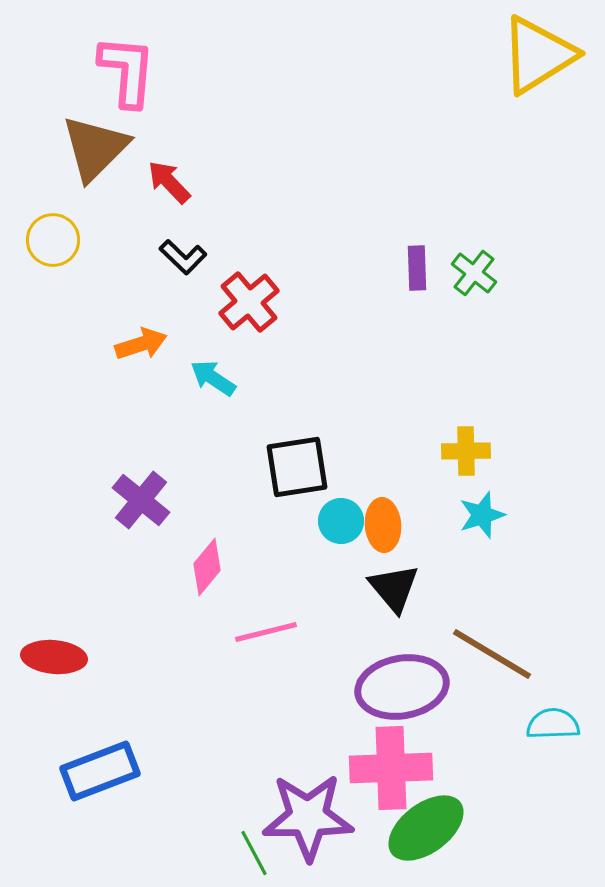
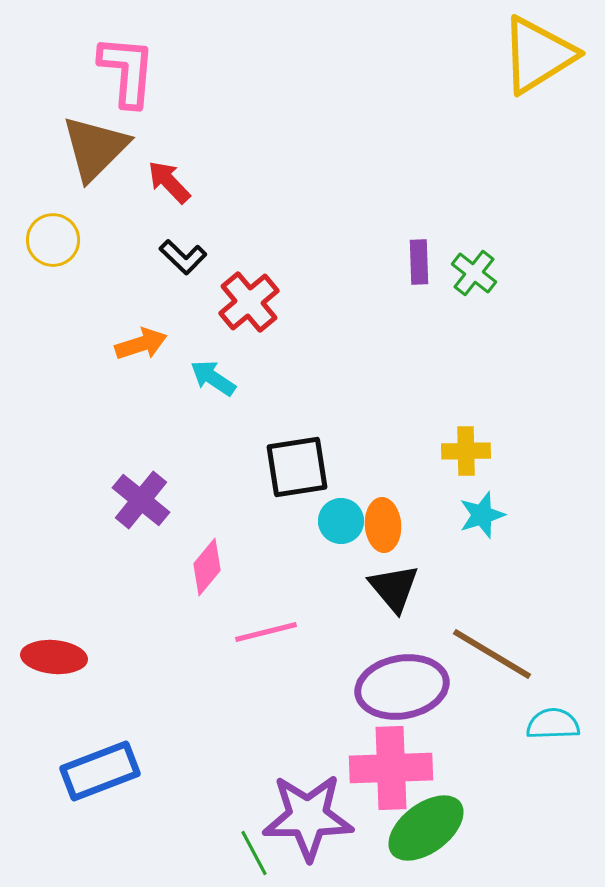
purple rectangle: moved 2 px right, 6 px up
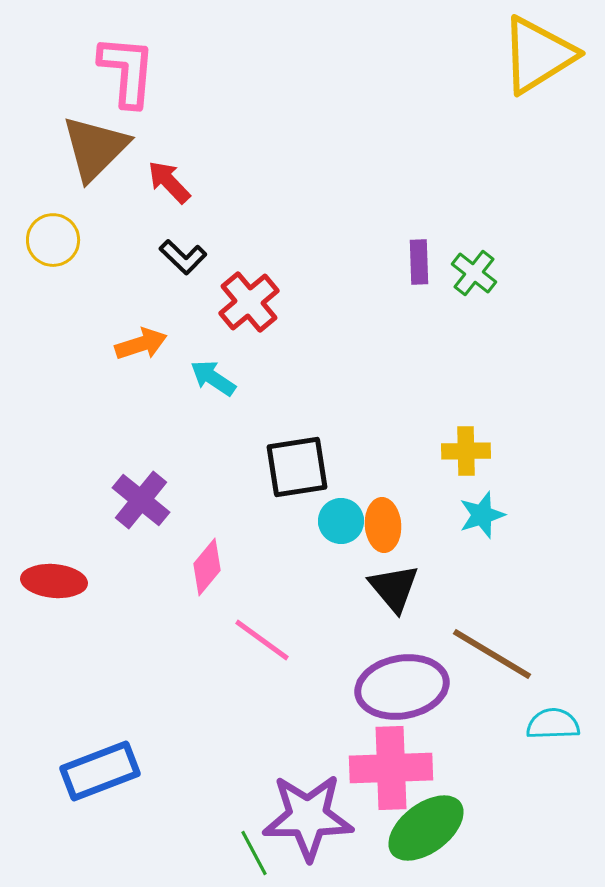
pink line: moved 4 px left, 8 px down; rotated 50 degrees clockwise
red ellipse: moved 76 px up
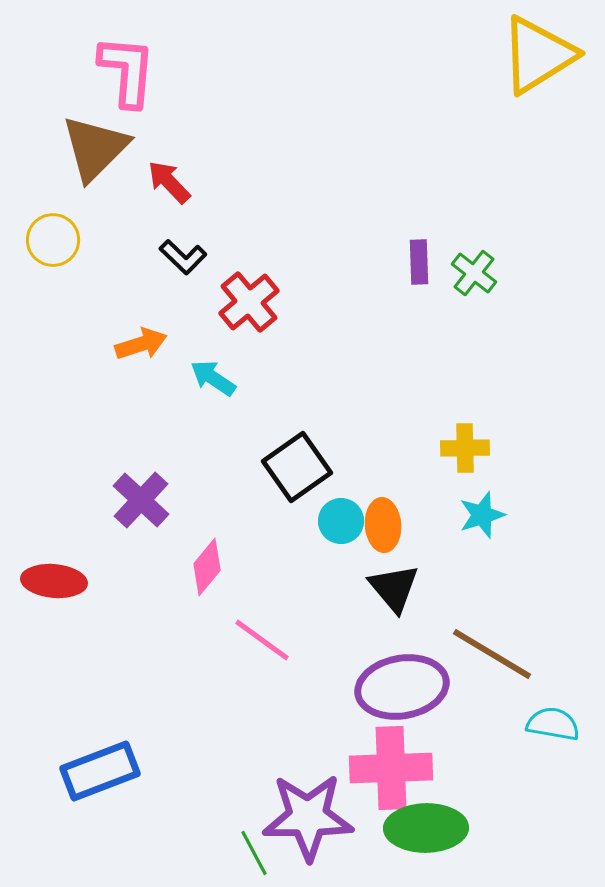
yellow cross: moved 1 px left, 3 px up
black square: rotated 26 degrees counterclockwise
purple cross: rotated 4 degrees clockwise
cyan semicircle: rotated 12 degrees clockwise
green ellipse: rotated 36 degrees clockwise
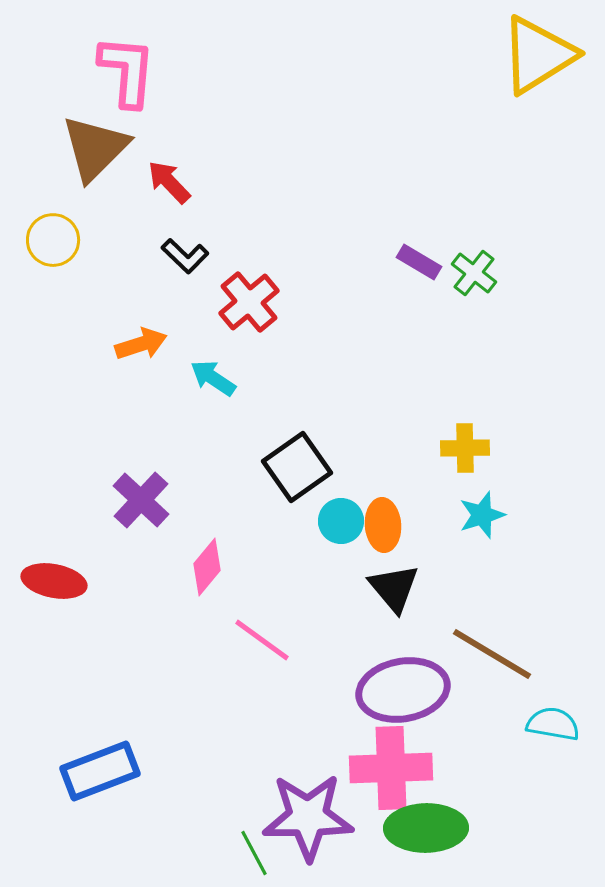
black L-shape: moved 2 px right, 1 px up
purple rectangle: rotated 57 degrees counterclockwise
red ellipse: rotated 6 degrees clockwise
purple ellipse: moved 1 px right, 3 px down
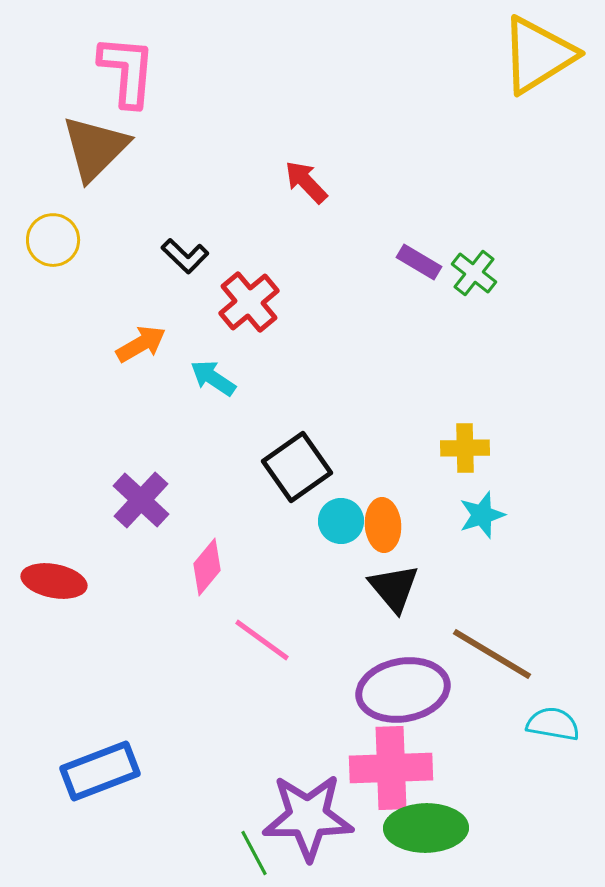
red arrow: moved 137 px right
orange arrow: rotated 12 degrees counterclockwise
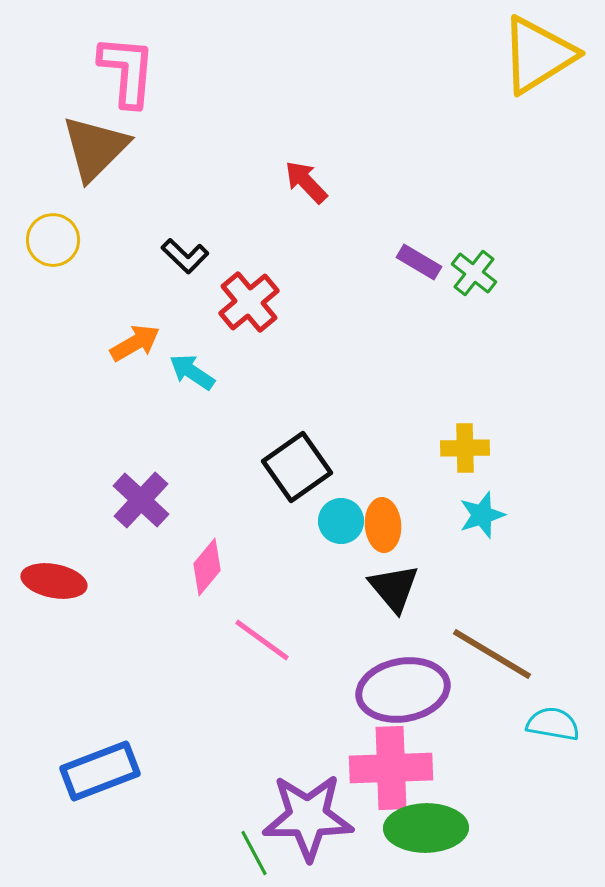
orange arrow: moved 6 px left, 1 px up
cyan arrow: moved 21 px left, 6 px up
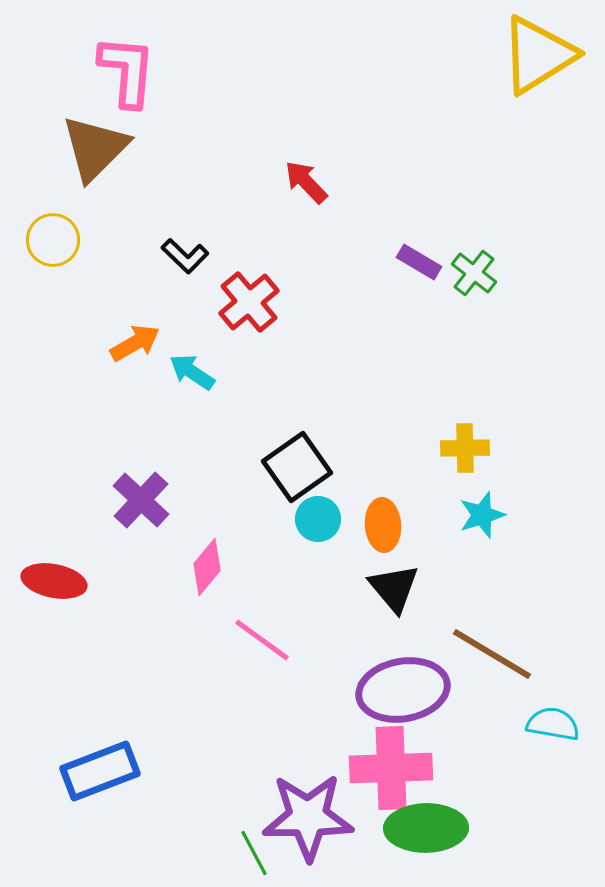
cyan circle: moved 23 px left, 2 px up
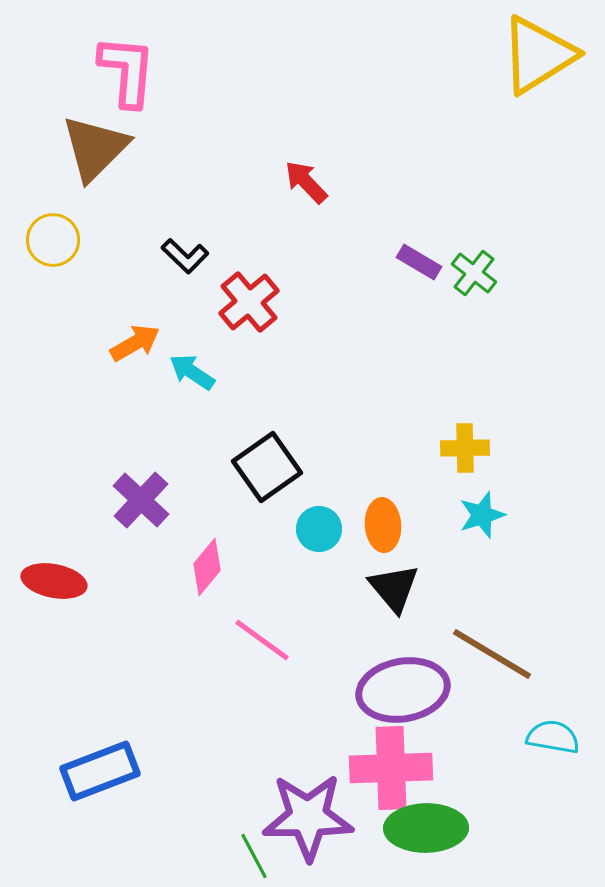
black square: moved 30 px left
cyan circle: moved 1 px right, 10 px down
cyan semicircle: moved 13 px down
green line: moved 3 px down
